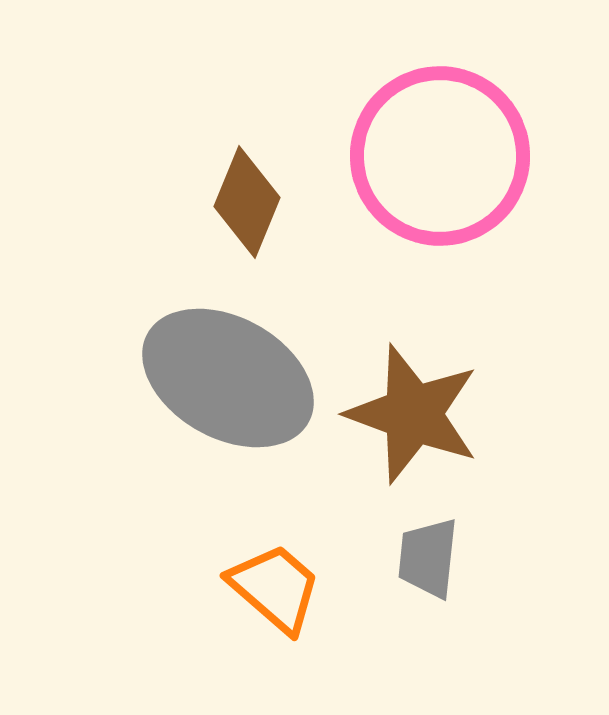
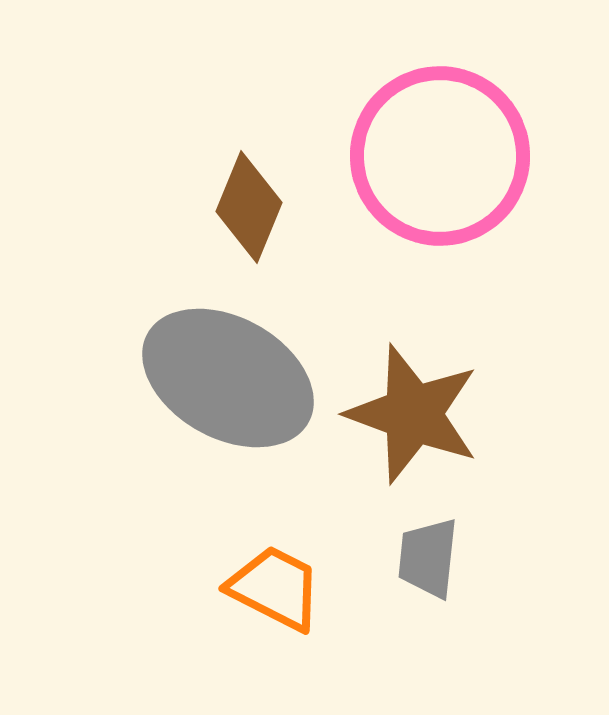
brown diamond: moved 2 px right, 5 px down
orange trapezoid: rotated 14 degrees counterclockwise
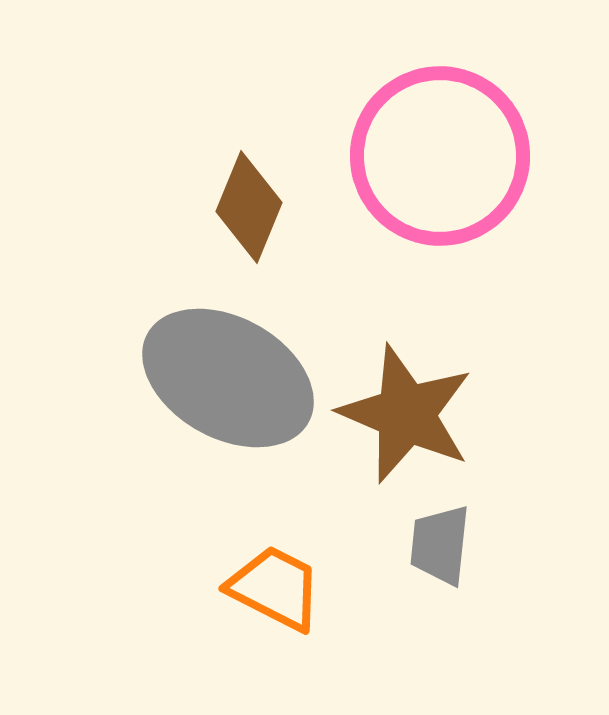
brown star: moved 7 px left; rotated 3 degrees clockwise
gray trapezoid: moved 12 px right, 13 px up
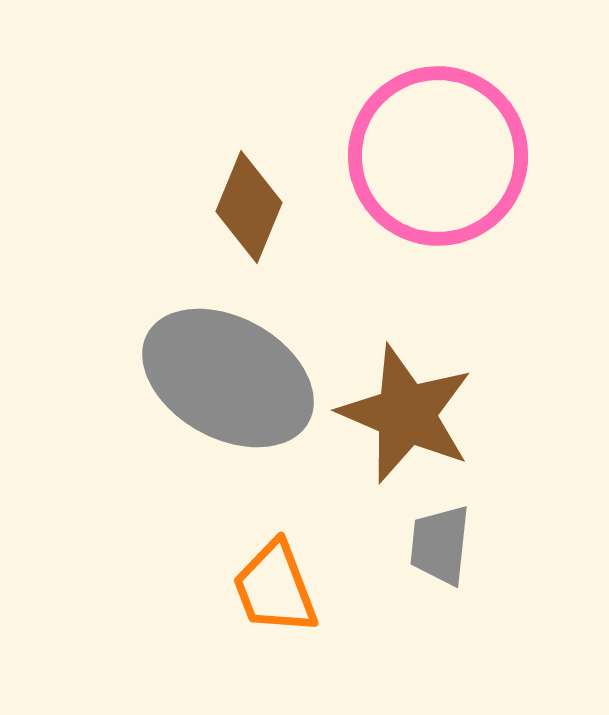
pink circle: moved 2 px left
orange trapezoid: rotated 138 degrees counterclockwise
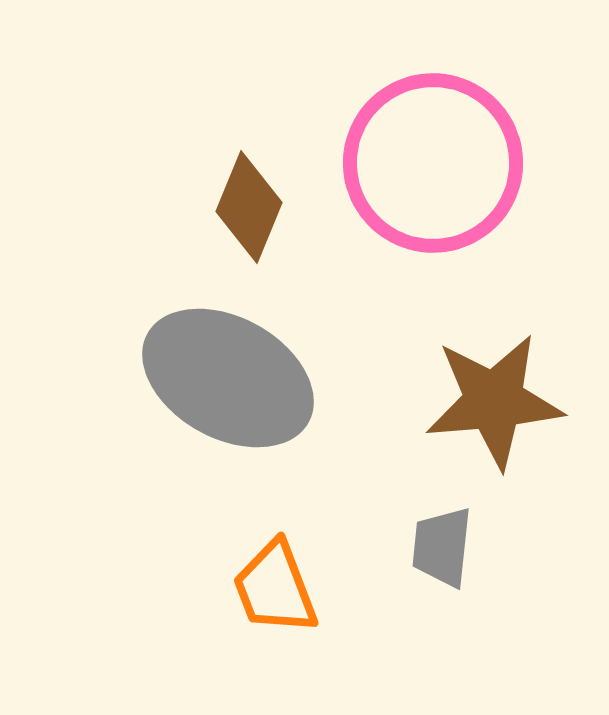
pink circle: moved 5 px left, 7 px down
brown star: moved 88 px right, 13 px up; rotated 28 degrees counterclockwise
gray trapezoid: moved 2 px right, 2 px down
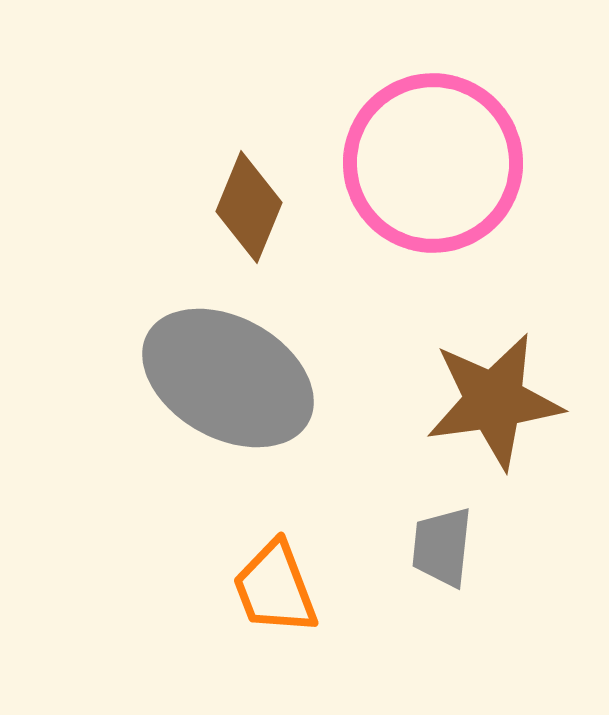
brown star: rotated 3 degrees counterclockwise
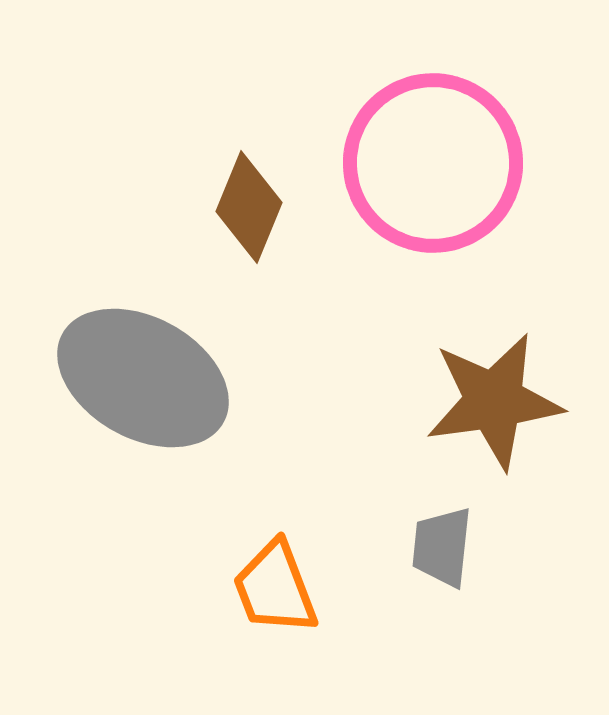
gray ellipse: moved 85 px left
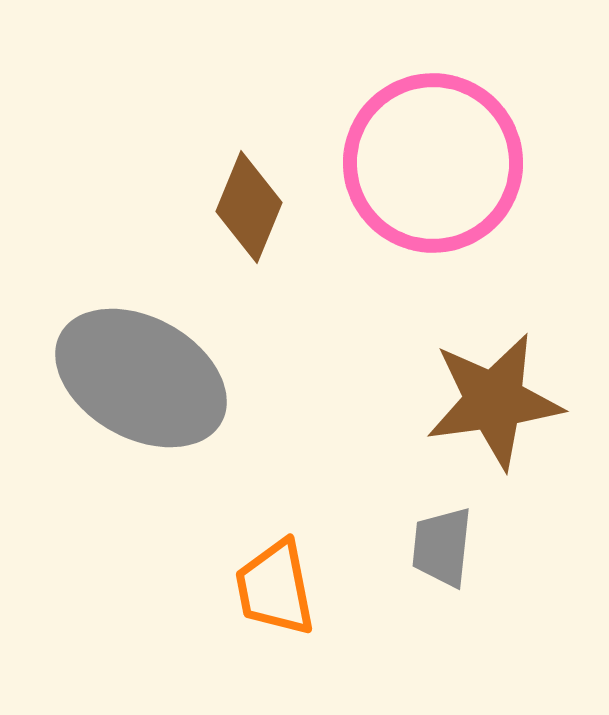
gray ellipse: moved 2 px left
orange trapezoid: rotated 10 degrees clockwise
